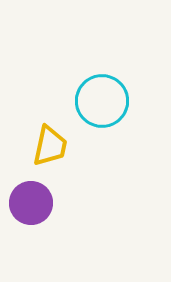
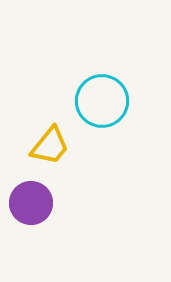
yellow trapezoid: rotated 27 degrees clockwise
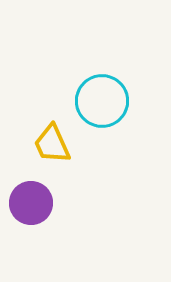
yellow trapezoid: moved 2 px right, 2 px up; rotated 117 degrees clockwise
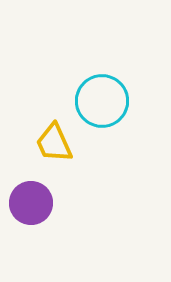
yellow trapezoid: moved 2 px right, 1 px up
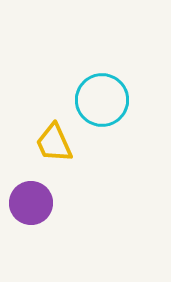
cyan circle: moved 1 px up
